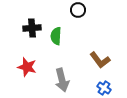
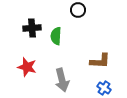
brown L-shape: moved 1 px down; rotated 50 degrees counterclockwise
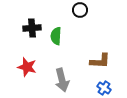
black circle: moved 2 px right
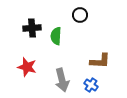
black circle: moved 5 px down
blue cross: moved 13 px left, 3 px up
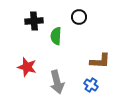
black circle: moved 1 px left, 2 px down
black cross: moved 2 px right, 7 px up
gray arrow: moved 5 px left, 2 px down
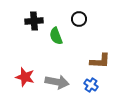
black circle: moved 2 px down
green semicircle: rotated 24 degrees counterclockwise
red star: moved 2 px left, 10 px down
gray arrow: rotated 65 degrees counterclockwise
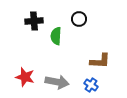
green semicircle: rotated 24 degrees clockwise
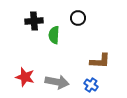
black circle: moved 1 px left, 1 px up
green semicircle: moved 2 px left, 1 px up
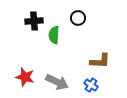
gray arrow: rotated 15 degrees clockwise
